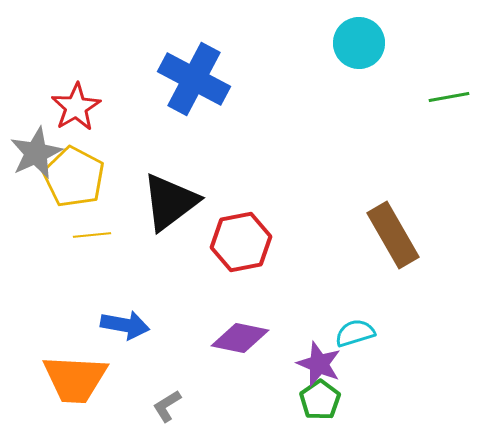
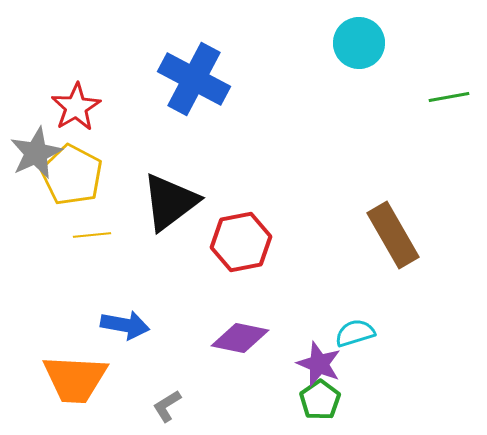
yellow pentagon: moved 2 px left, 2 px up
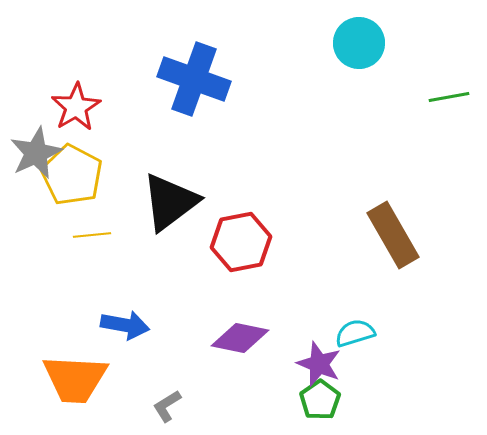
blue cross: rotated 8 degrees counterclockwise
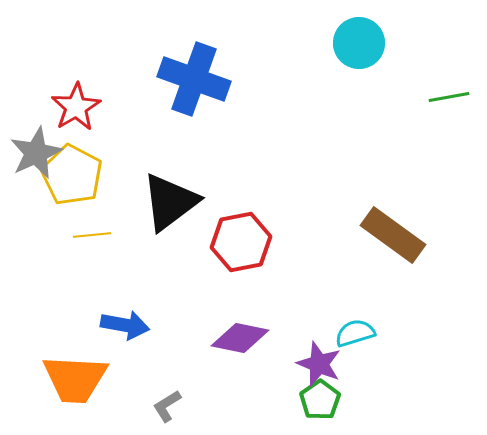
brown rectangle: rotated 24 degrees counterclockwise
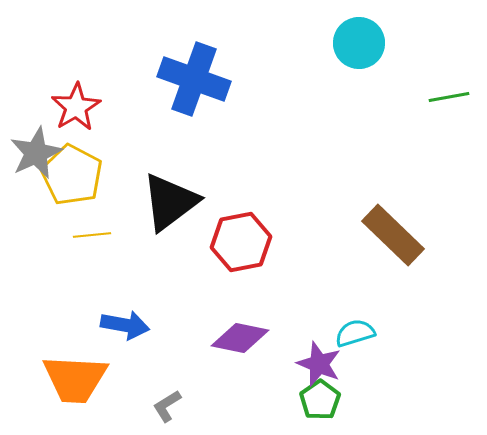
brown rectangle: rotated 8 degrees clockwise
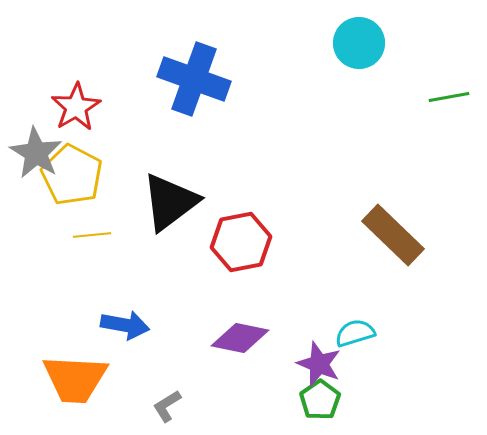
gray star: rotated 16 degrees counterclockwise
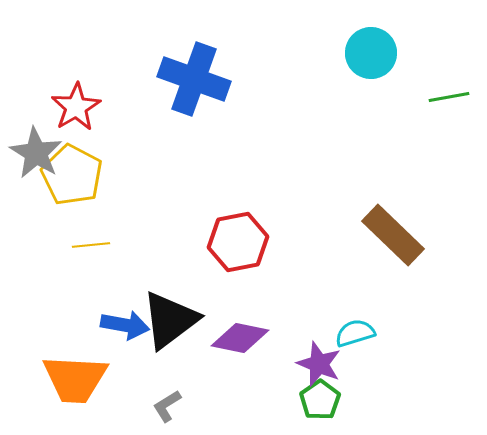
cyan circle: moved 12 px right, 10 px down
black triangle: moved 118 px down
yellow line: moved 1 px left, 10 px down
red hexagon: moved 3 px left
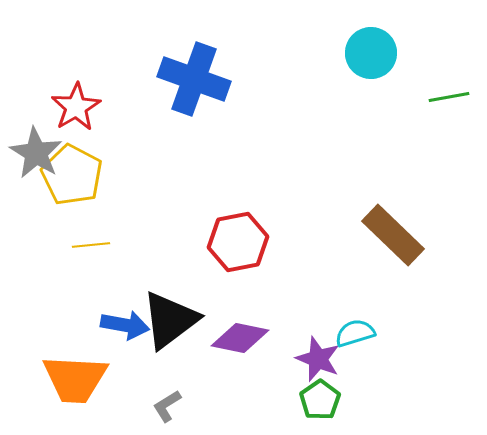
purple star: moved 1 px left, 5 px up
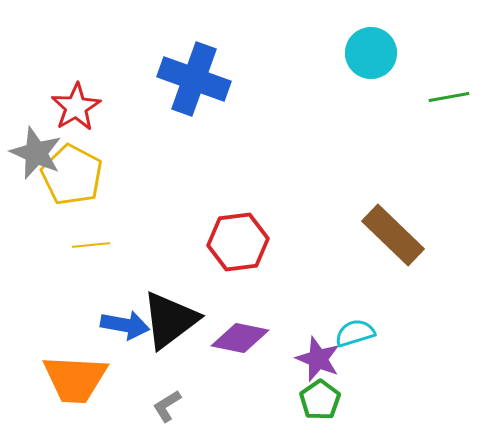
gray star: rotated 8 degrees counterclockwise
red hexagon: rotated 4 degrees clockwise
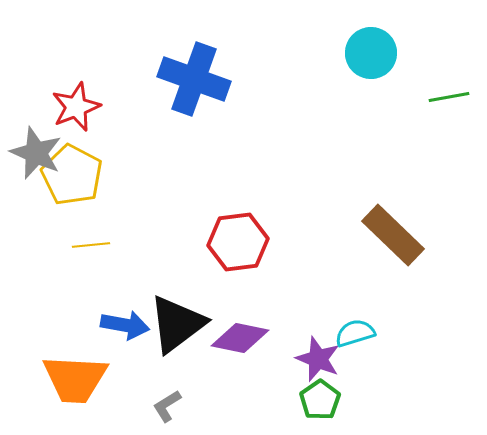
red star: rotated 9 degrees clockwise
black triangle: moved 7 px right, 4 px down
